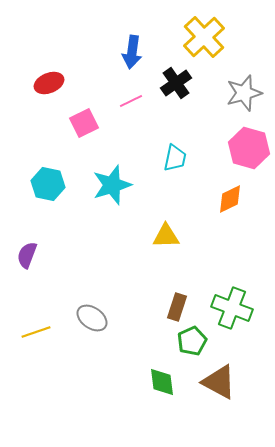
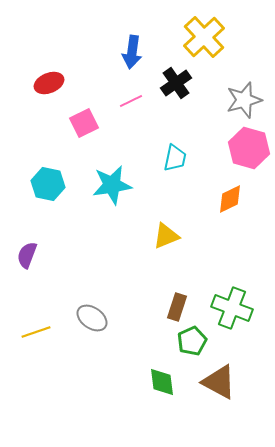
gray star: moved 7 px down
cyan star: rotated 9 degrees clockwise
yellow triangle: rotated 20 degrees counterclockwise
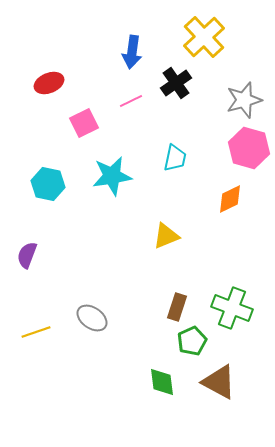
cyan star: moved 9 px up
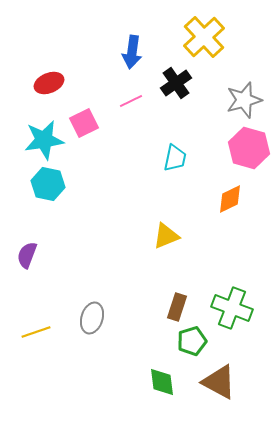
cyan star: moved 68 px left, 36 px up
gray ellipse: rotated 72 degrees clockwise
green pentagon: rotated 8 degrees clockwise
